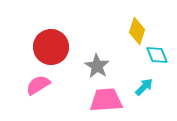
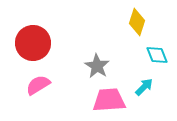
yellow diamond: moved 9 px up
red circle: moved 18 px left, 4 px up
pink trapezoid: moved 3 px right
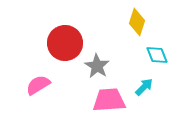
red circle: moved 32 px right
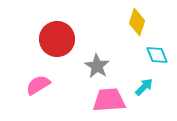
red circle: moved 8 px left, 4 px up
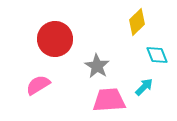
yellow diamond: rotated 28 degrees clockwise
red circle: moved 2 px left
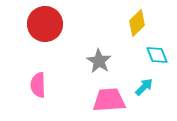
yellow diamond: moved 1 px down
red circle: moved 10 px left, 15 px up
gray star: moved 2 px right, 5 px up
pink semicircle: rotated 60 degrees counterclockwise
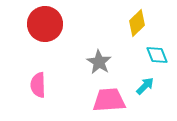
gray star: moved 1 px down
cyan arrow: moved 1 px right, 1 px up
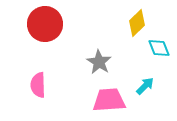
cyan diamond: moved 2 px right, 7 px up
